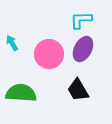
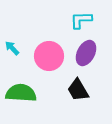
cyan arrow: moved 5 px down; rotated 14 degrees counterclockwise
purple ellipse: moved 3 px right, 4 px down
pink circle: moved 2 px down
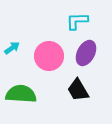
cyan L-shape: moved 4 px left, 1 px down
cyan arrow: rotated 98 degrees clockwise
green semicircle: moved 1 px down
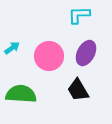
cyan L-shape: moved 2 px right, 6 px up
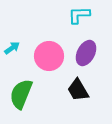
green semicircle: rotated 72 degrees counterclockwise
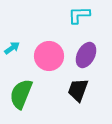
purple ellipse: moved 2 px down
black trapezoid: rotated 50 degrees clockwise
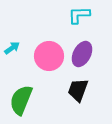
purple ellipse: moved 4 px left, 1 px up
green semicircle: moved 6 px down
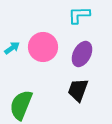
pink circle: moved 6 px left, 9 px up
green semicircle: moved 5 px down
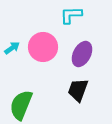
cyan L-shape: moved 8 px left
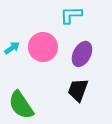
green semicircle: rotated 56 degrees counterclockwise
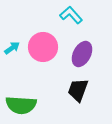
cyan L-shape: rotated 50 degrees clockwise
green semicircle: rotated 52 degrees counterclockwise
